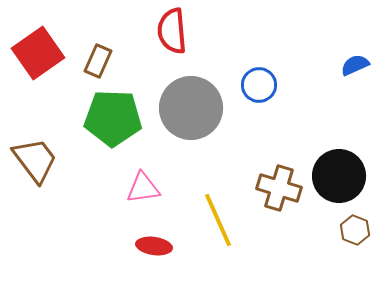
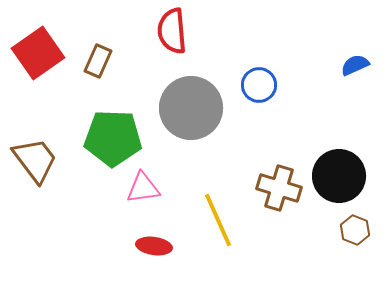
green pentagon: moved 20 px down
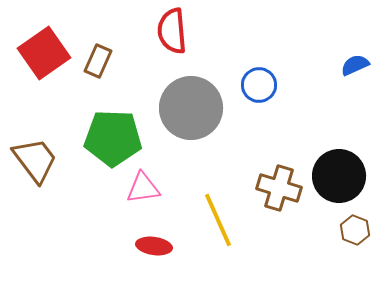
red square: moved 6 px right
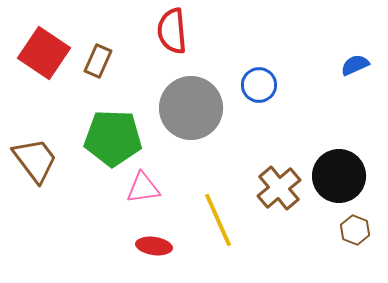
red square: rotated 21 degrees counterclockwise
brown cross: rotated 33 degrees clockwise
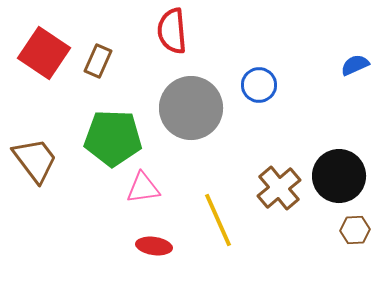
brown hexagon: rotated 24 degrees counterclockwise
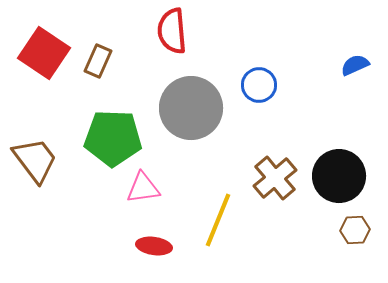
brown cross: moved 4 px left, 10 px up
yellow line: rotated 46 degrees clockwise
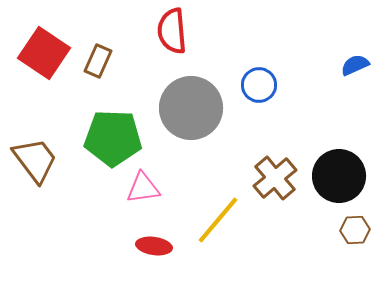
yellow line: rotated 18 degrees clockwise
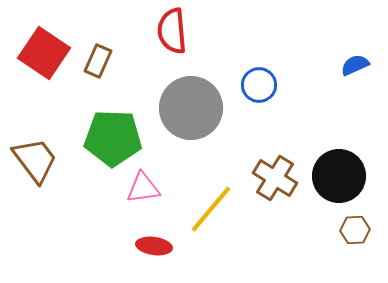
brown cross: rotated 18 degrees counterclockwise
yellow line: moved 7 px left, 11 px up
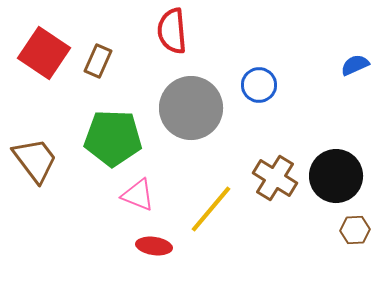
black circle: moved 3 px left
pink triangle: moved 5 px left, 7 px down; rotated 30 degrees clockwise
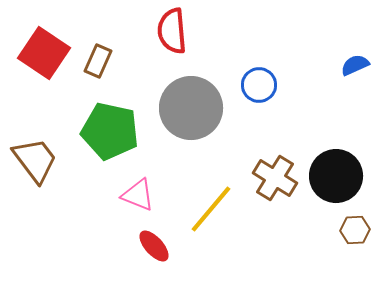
green pentagon: moved 3 px left, 7 px up; rotated 10 degrees clockwise
red ellipse: rotated 40 degrees clockwise
